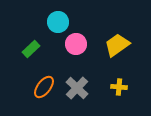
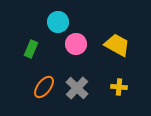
yellow trapezoid: rotated 64 degrees clockwise
green rectangle: rotated 24 degrees counterclockwise
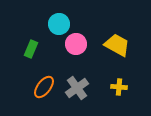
cyan circle: moved 1 px right, 2 px down
gray cross: rotated 10 degrees clockwise
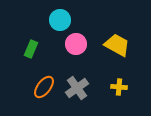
cyan circle: moved 1 px right, 4 px up
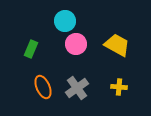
cyan circle: moved 5 px right, 1 px down
orange ellipse: moved 1 px left; rotated 60 degrees counterclockwise
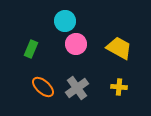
yellow trapezoid: moved 2 px right, 3 px down
orange ellipse: rotated 25 degrees counterclockwise
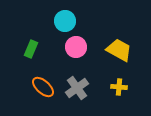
pink circle: moved 3 px down
yellow trapezoid: moved 2 px down
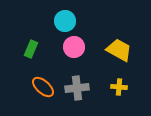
pink circle: moved 2 px left
gray cross: rotated 30 degrees clockwise
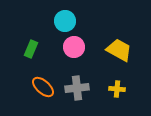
yellow cross: moved 2 px left, 2 px down
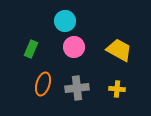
orange ellipse: moved 3 px up; rotated 65 degrees clockwise
